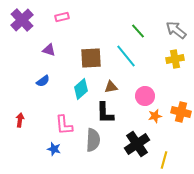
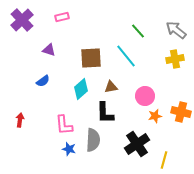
blue star: moved 15 px right
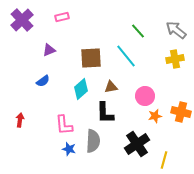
purple triangle: rotated 40 degrees counterclockwise
gray semicircle: moved 1 px down
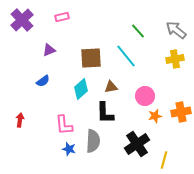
orange cross: rotated 24 degrees counterclockwise
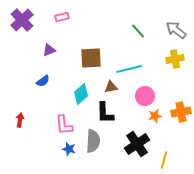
cyan line: moved 3 px right, 13 px down; rotated 65 degrees counterclockwise
cyan diamond: moved 5 px down
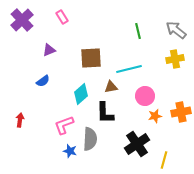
pink rectangle: rotated 72 degrees clockwise
green line: rotated 28 degrees clockwise
pink L-shape: rotated 75 degrees clockwise
gray semicircle: moved 3 px left, 2 px up
blue star: moved 1 px right, 2 px down
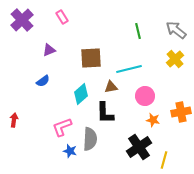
yellow cross: rotated 30 degrees counterclockwise
orange star: moved 2 px left, 4 px down; rotated 24 degrees clockwise
red arrow: moved 6 px left
pink L-shape: moved 2 px left, 2 px down
black cross: moved 2 px right, 3 px down
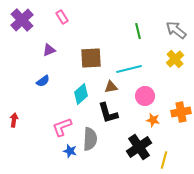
black L-shape: moved 3 px right; rotated 15 degrees counterclockwise
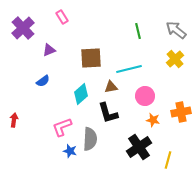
purple cross: moved 1 px right, 8 px down
yellow line: moved 4 px right
